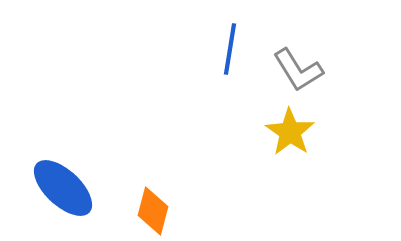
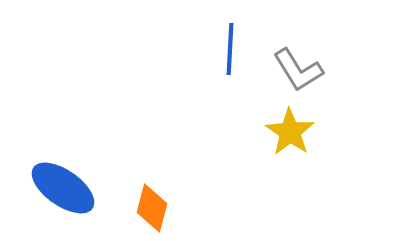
blue line: rotated 6 degrees counterclockwise
blue ellipse: rotated 8 degrees counterclockwise
orange diamond: moved 1 px left, 3 px up
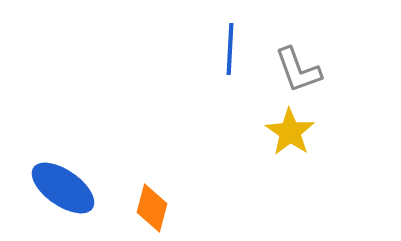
gray L-shape: rotated 12 degrees clockwise
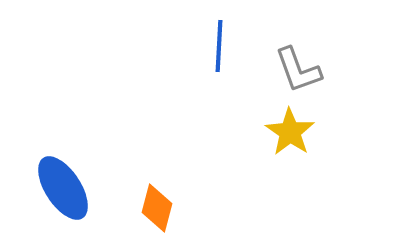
blue line: moved 11 px left, 3 px up
blue ellipse: rotated 22 degrees clockwise
orange diamond: moved 5 px right
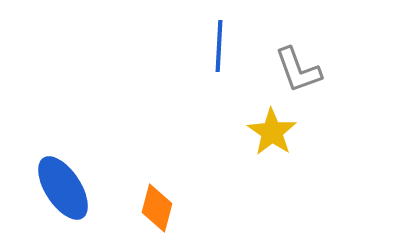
yellow star: moved 18 px left
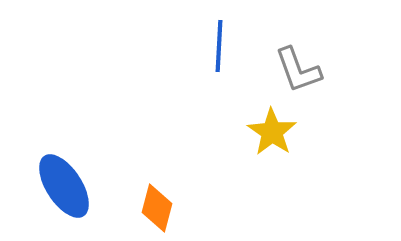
blue ellipse: moved 1 px right, 2 px up
